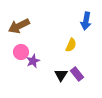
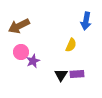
purple rectangle: rotated 56 degrees counterclockwise
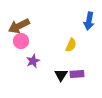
blue arrow: moved 3 px right
pink circle: moved 11 px up
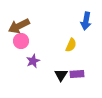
blue arrow: moved 3 px left
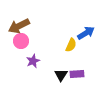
blue arrow: moved 12 px down; rotated 132 degrees counterclockwise
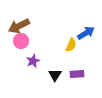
black triangle: moved 6 px left
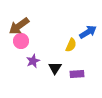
brown arrow: rotated 10 degrees counterclockwise
blue arrow: moved 2 px right, 1 px up
black triangle: moved 7 px up
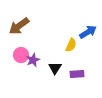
pink circle: moved 14 px down
purple star: moved 1 px up
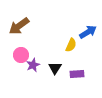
purple star: moved 5 px down
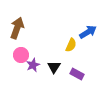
brown arrow: moved 2 px left, 2 px down; rotated 145 degrees clockwise
black triangle: moved 1 px left, 1 px up
purple rectangle: rotated 32 degrees clockwise
